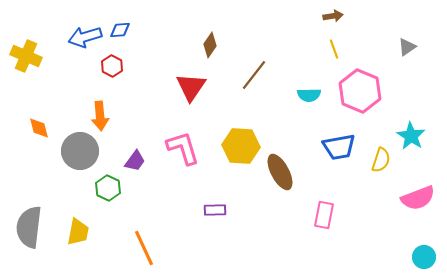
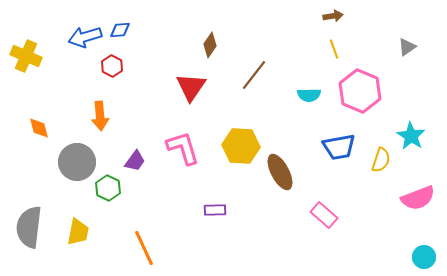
gray circle: moved 3 px left, 11 px down
pink rectangle: rotated 60 degrees counterclockwise
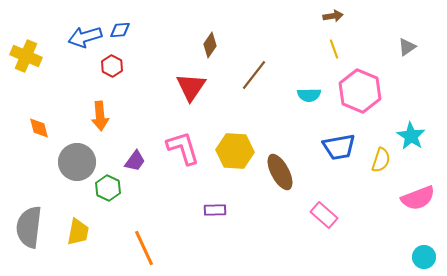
yellow hexagon: moved 6 px left, 5 px down
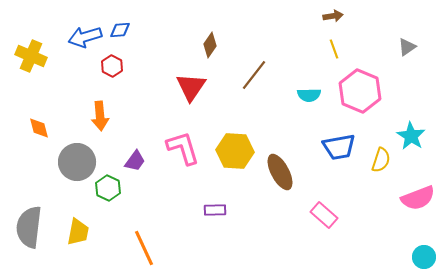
yellow cross: moved 5 px right
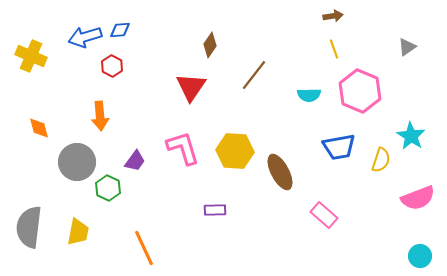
cyan circle: moved 4 px left, 1 px up
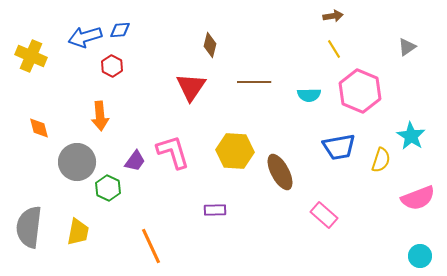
brown diamond: rotated 20 degrees counterclockwise
yellow line: rotated 12 degrees counterclockwise
brown line: moved 7 px down; rotated 52 degrees clockwise
pink L-shape: moved 10 px left, 4 px down
orange line: moved 7 px right, 2 px up
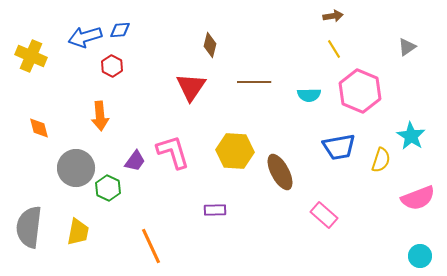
gray circle: moved 1 px left, 6 px down
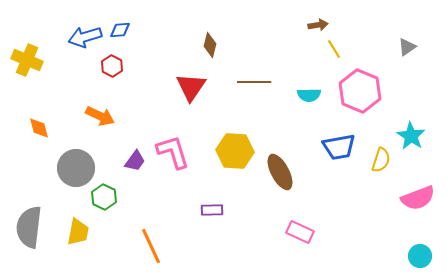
brown arrow: moved 15 px left, 9 px down
yellow cross: moved 4 px left, 4 px down
orange arrow: rotated 60 degrees counterclockwise
green hexagon: moved 4 px left, 9 px down
purple rectangle: moved 3 px left
pink rectangle: moved 24 px left, 17 px down; rotated 16 degrees counterclockwise
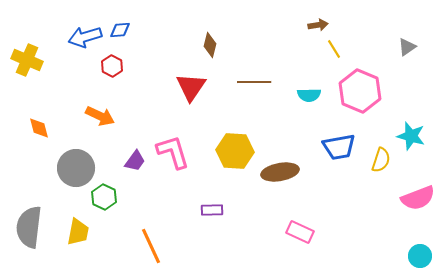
cyan star: rotated 16 degrees counterclockwise
brown ellipse: rotated 72 degrees counterclockwise
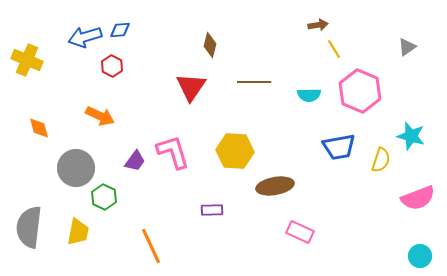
brown ellipse: moved 5 px left, 14 px down
